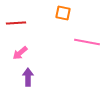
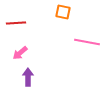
orange square: moved 1 px up
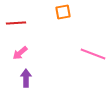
orange square: rotated 21 degrees counterclockwise
pink line: moved 6 px right, 12 px down; rotated 10 degrees clockwise
purple arrow: moved 2 px left, 1 px down
